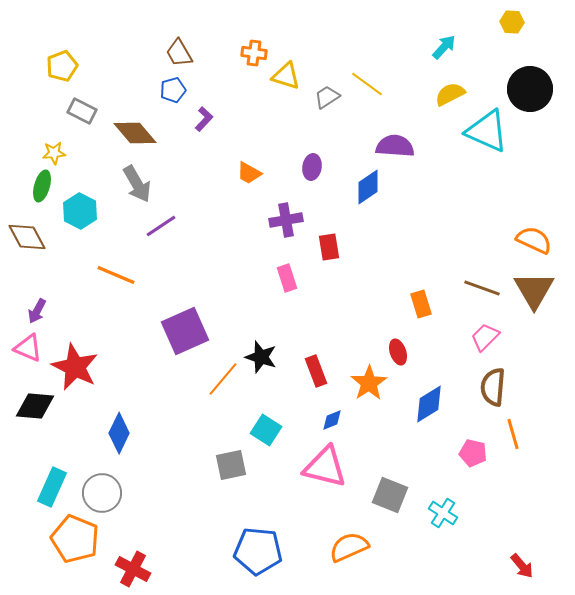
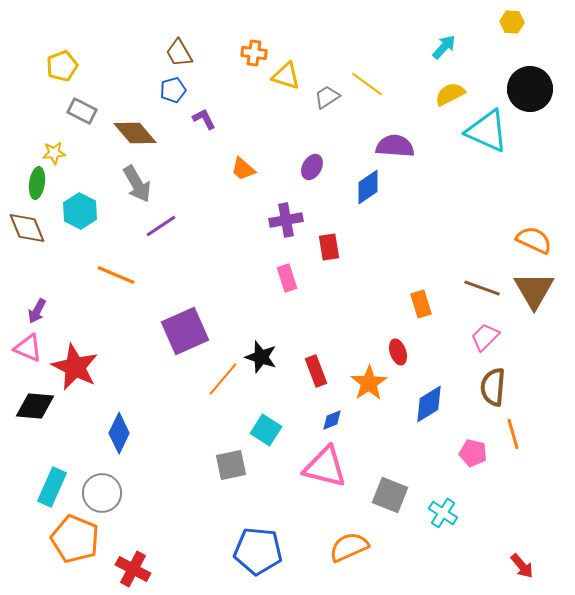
purple L-shape at (204, 119): rotated 70 degrees counterclockwise
purple ellipse at (312, 167): rotated 20 degrees clockwise
orange trapezoid at (249, 173): moved 6 px left, 4 px up; rotated 12 degrees clockwise
green ellipse at (42, 186): moved 5 px left, 3 px up; rotated 8 degrees counterclockwise
brown diamond at (27, 237): moved 9 px up; rotated 6 degrees clockwise
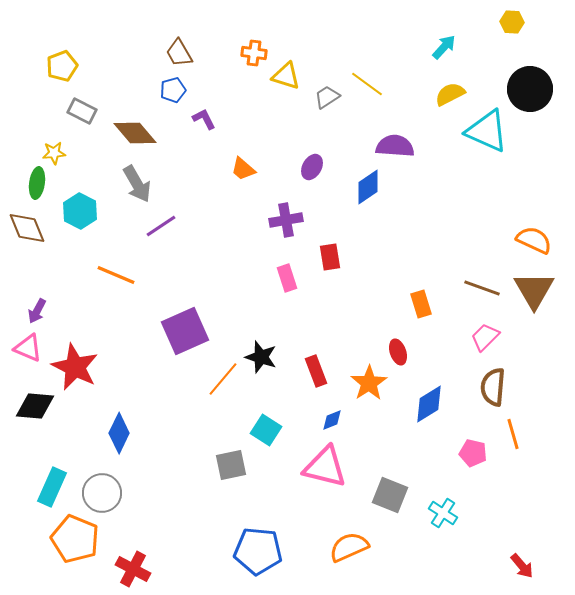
red rectangle at (329, 247): moved 1 px right, 10 px down
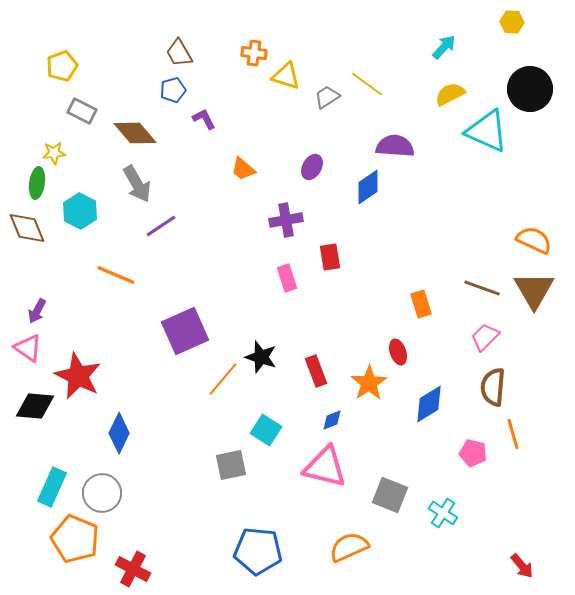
pink triangle at (28, 348): rotated 12 degrees clockwise
red star at (75, 367): moved 3 px right, 9 px down
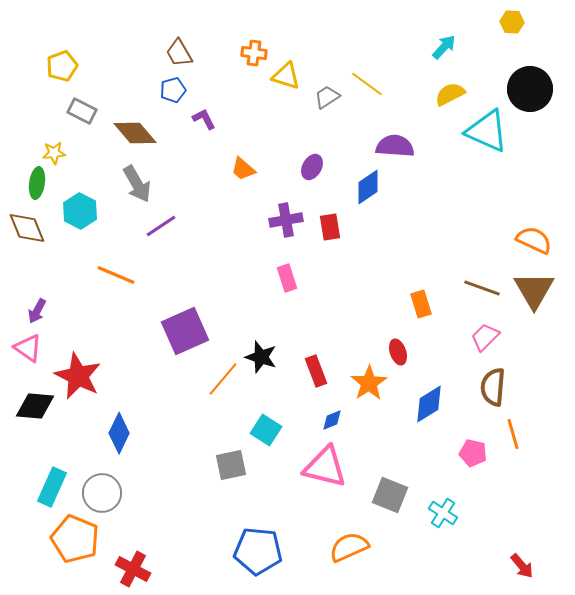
red rectangle at (330, 257): moved 30 px up
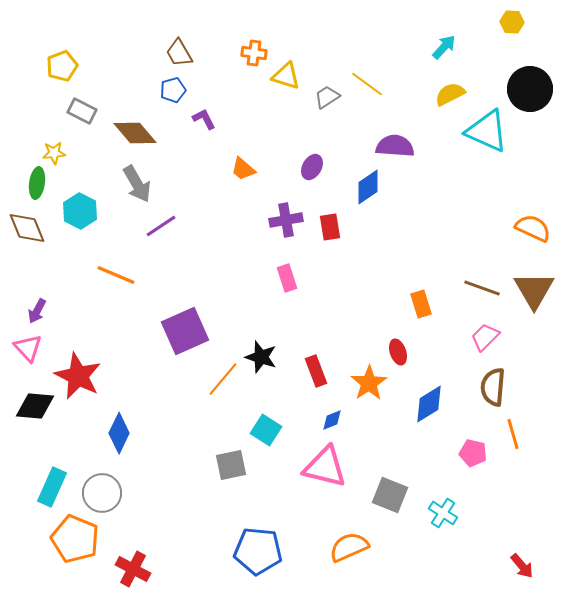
orange semicircle at (534, 240): moved 1 px left, 12 px up
pink triangle at (28, 348): rotated 12 degrees clockwise
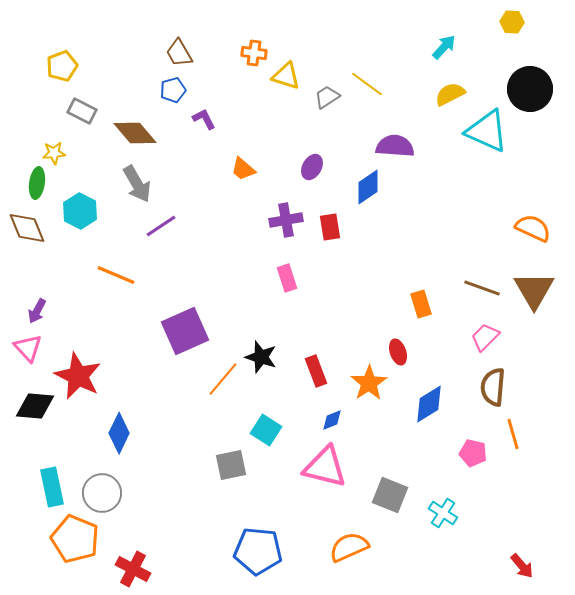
cyan rectangle at (52, 487): rotated 36 degrees counterclockwise
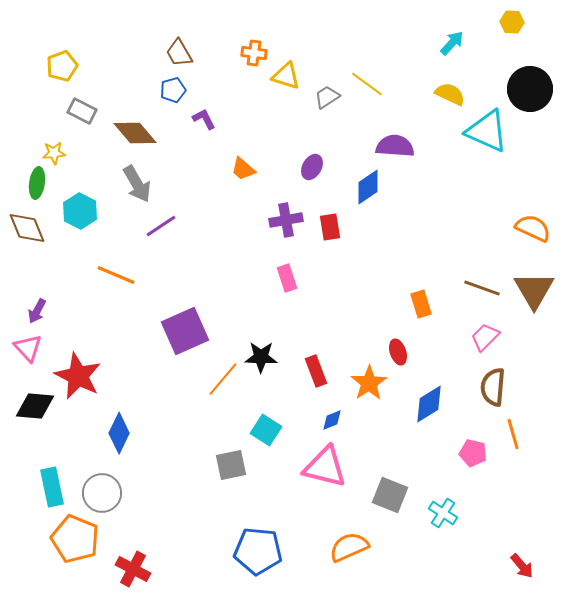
cyan arrow at (444, 47): moved 8 px right, 4 px up
yellow semicircle at (450, 94): rotated 52 degrees clockwise
black star at (261, 357): rotated 16 degrees counterclockwise
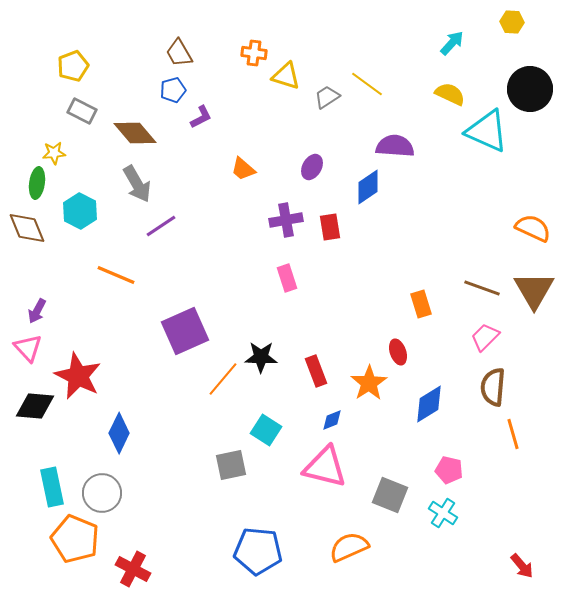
yellow pentagon at (62, 66): moved 11 px right
purple L-shape at (204, 119): moved 3 px left, 2 px up; rotated 90 degrees clockwise
pink pentagon at (473, 453): moved 24 px left, 17 px down
